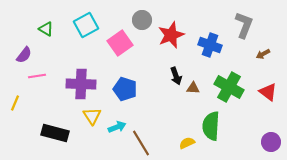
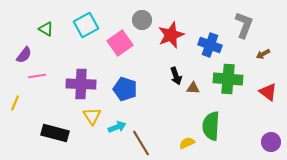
green cross: moved 1 px left, 8 px up; rotated 24 degrees counterclockwise
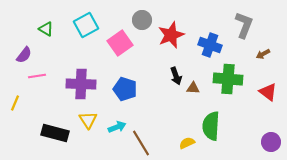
yellow triangle: moved 4 px left, 4 px down
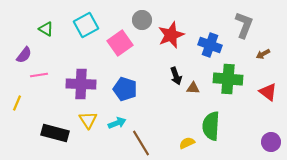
pink line: moved 2 px right, 1 px up
yellow line: moved 2 px right
cyan arrow: moved 4 px up
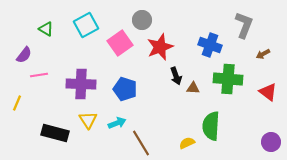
red star: moved 11 px left, 12 px down
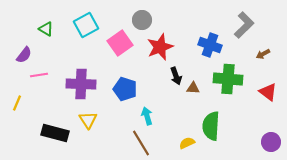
gray L-shape: rotated 24 degrees clockwise
cyan arrow: moved 30 px right, 7 px up; rotated 84 degrees counterclockwise
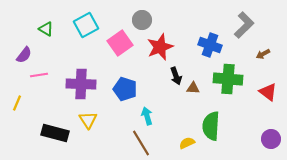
purple circle: moved 3 px up
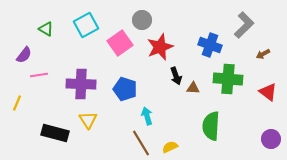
yellow semicircle: moved 17 px left, 4 px down
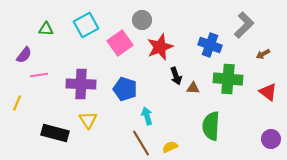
green triangle: rotated 28 degrees counterclockwise
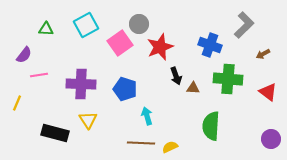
gray circle: moved 3 px left, 4 px down
brown line: rotated 56 degrees counterclockwise
